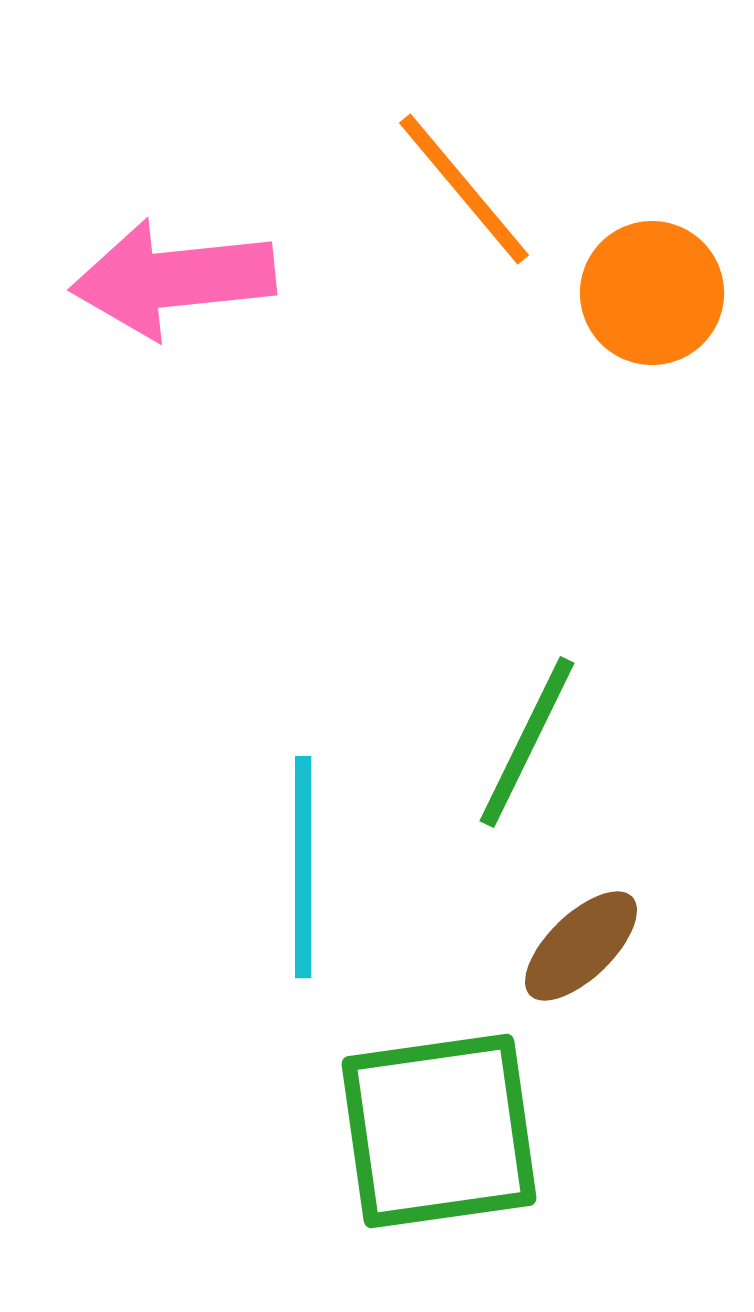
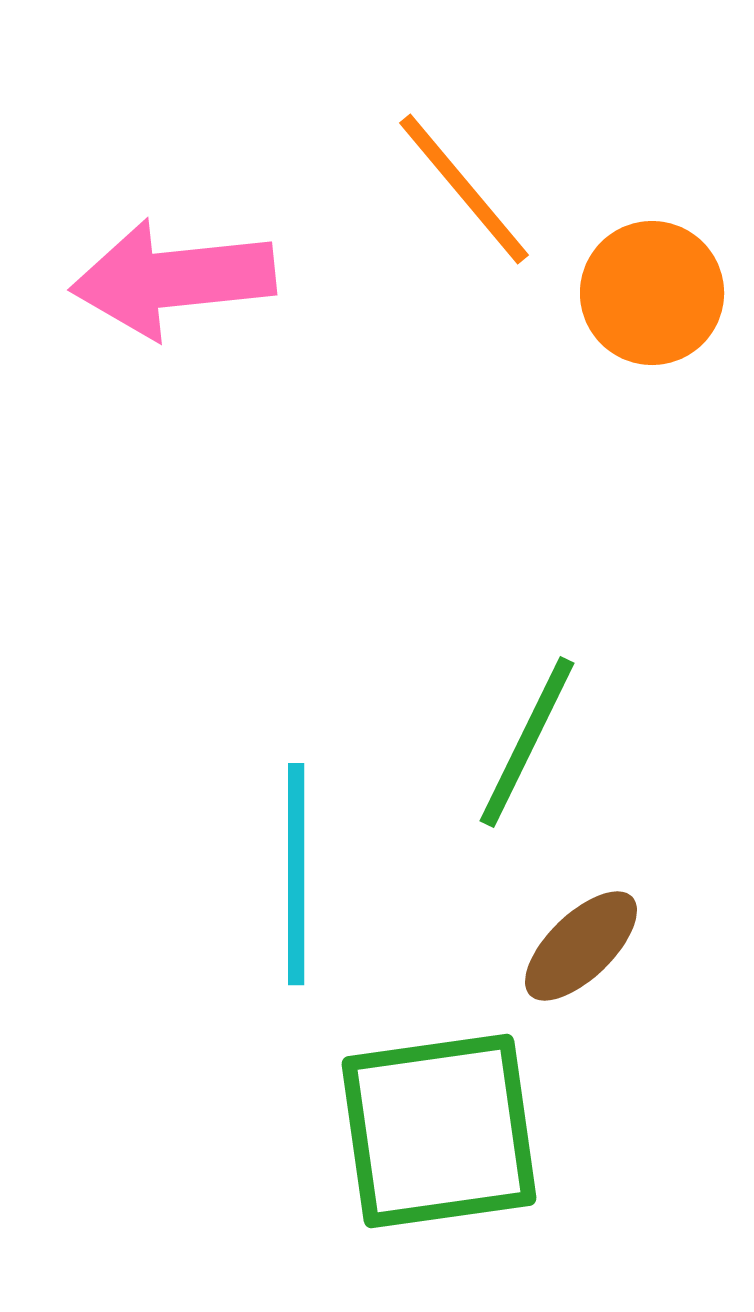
cyan line: moved 7 px left, 7 px down
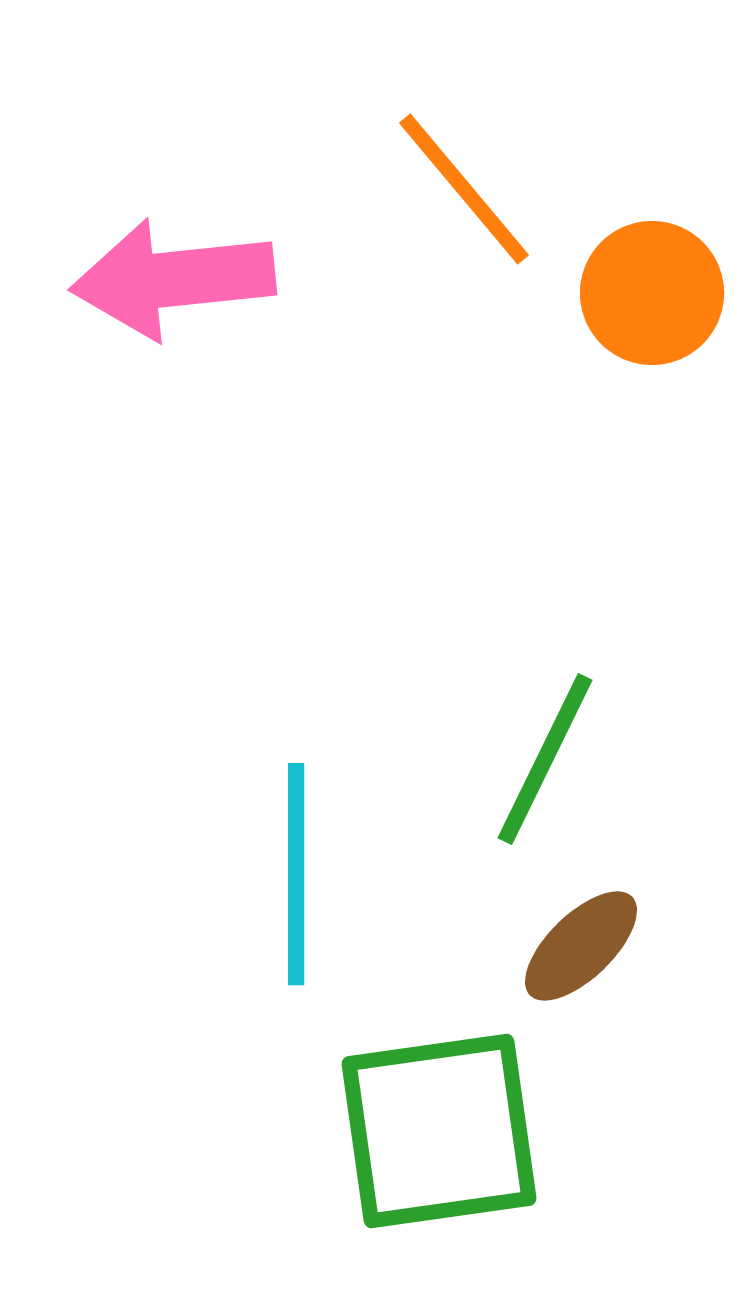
green line: moved 18 px right, 17 px down
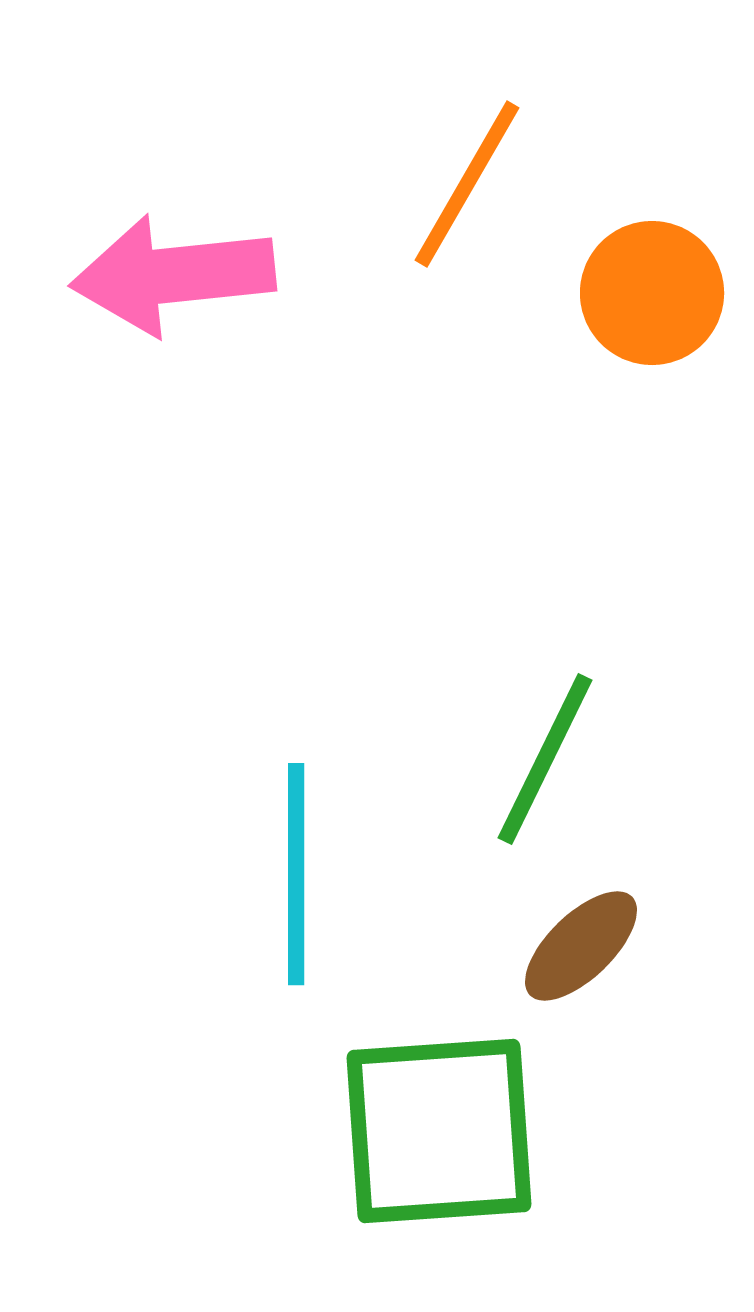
orange line: moved 3 px right, 5 px up; rotated 70 degrees clockwise
pink arrow: moved 4 px up
green square: rotated 4 degrees clockwise
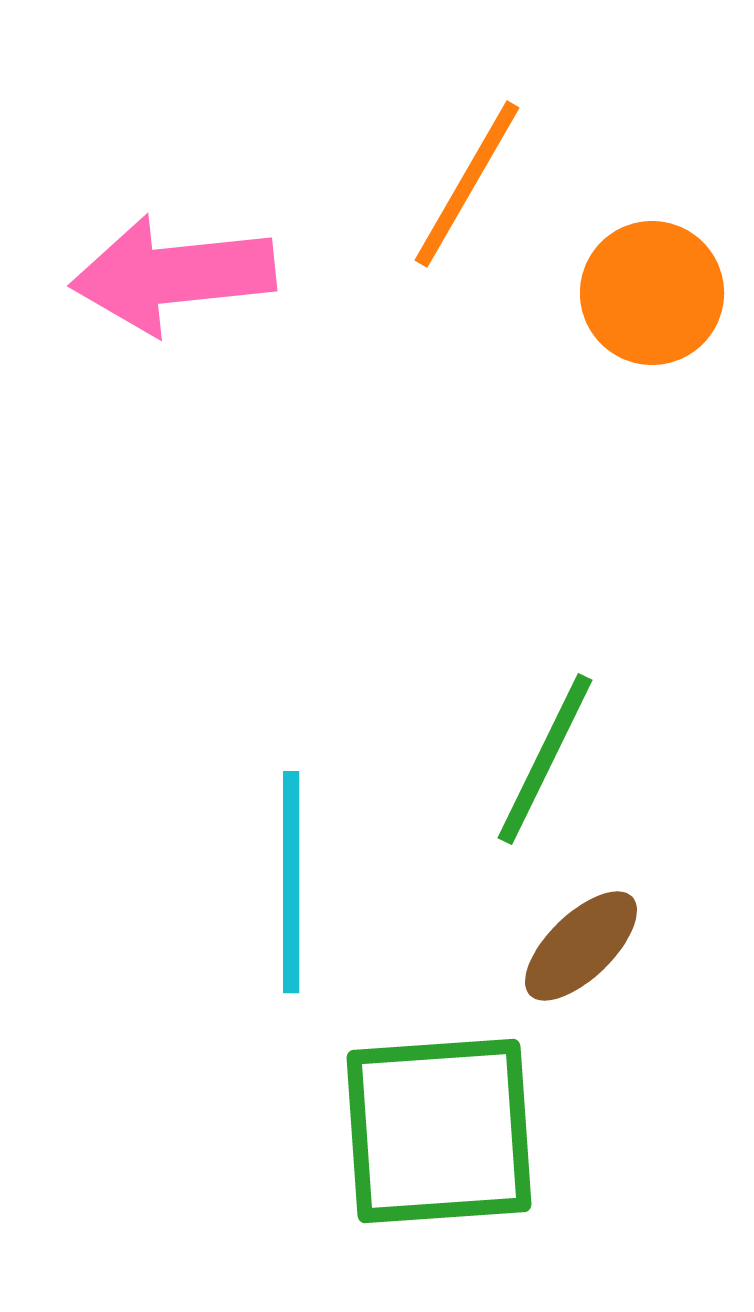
cyan line: moved 5 px left, 8 px down
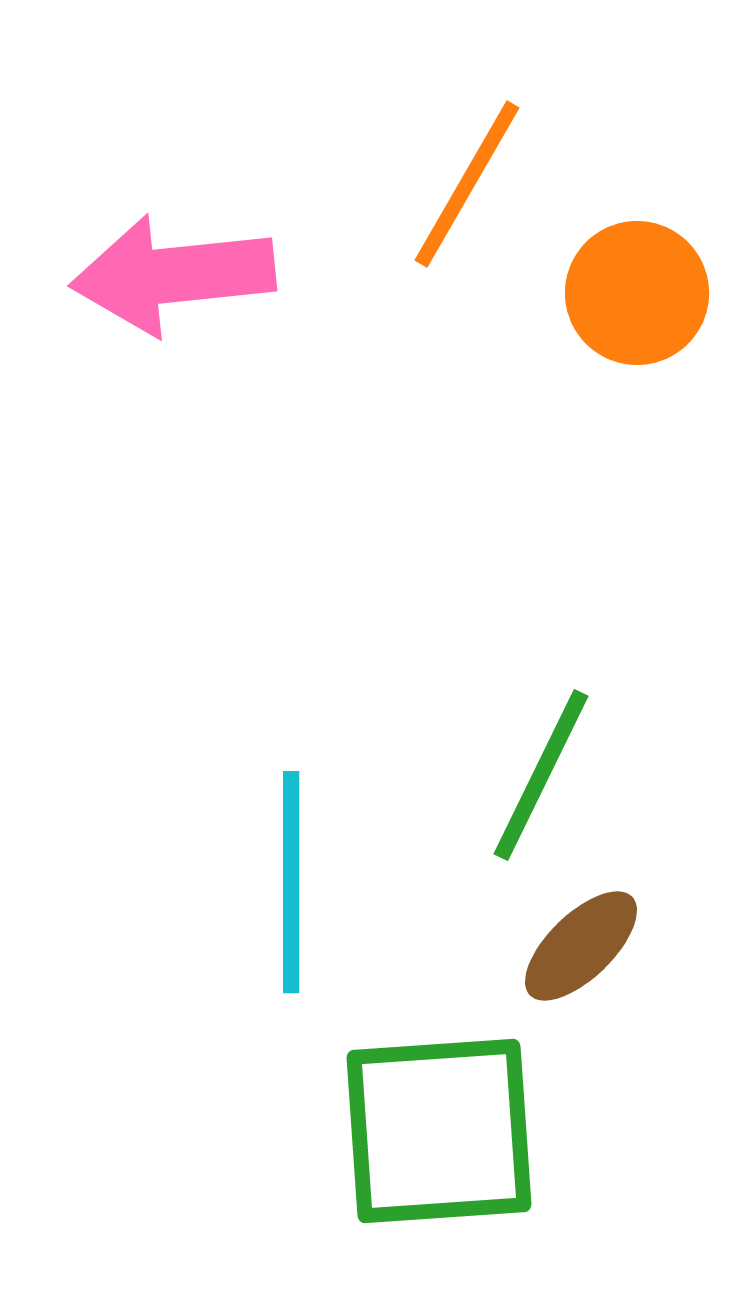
orange circle: moved 15 px left
green line: moved 4 px left, 16 px down
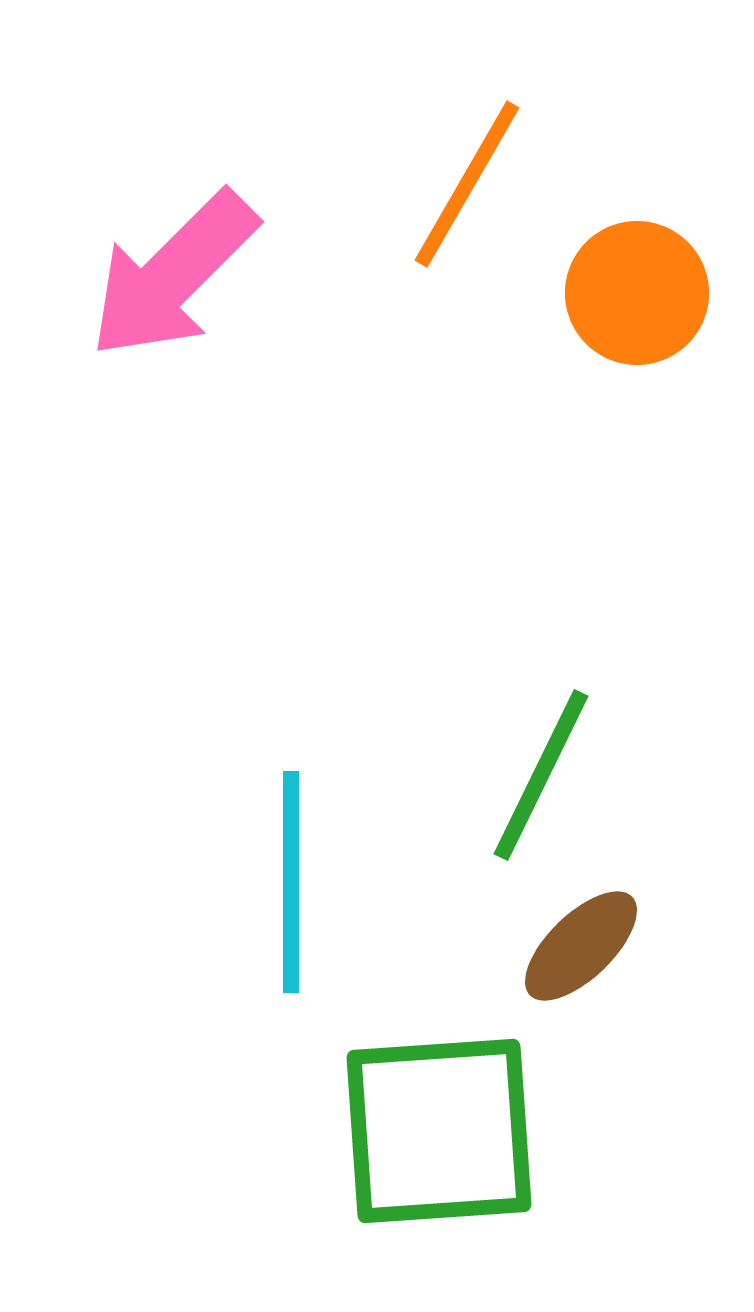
pink arrow: rotated 39 degrees counterclockwise
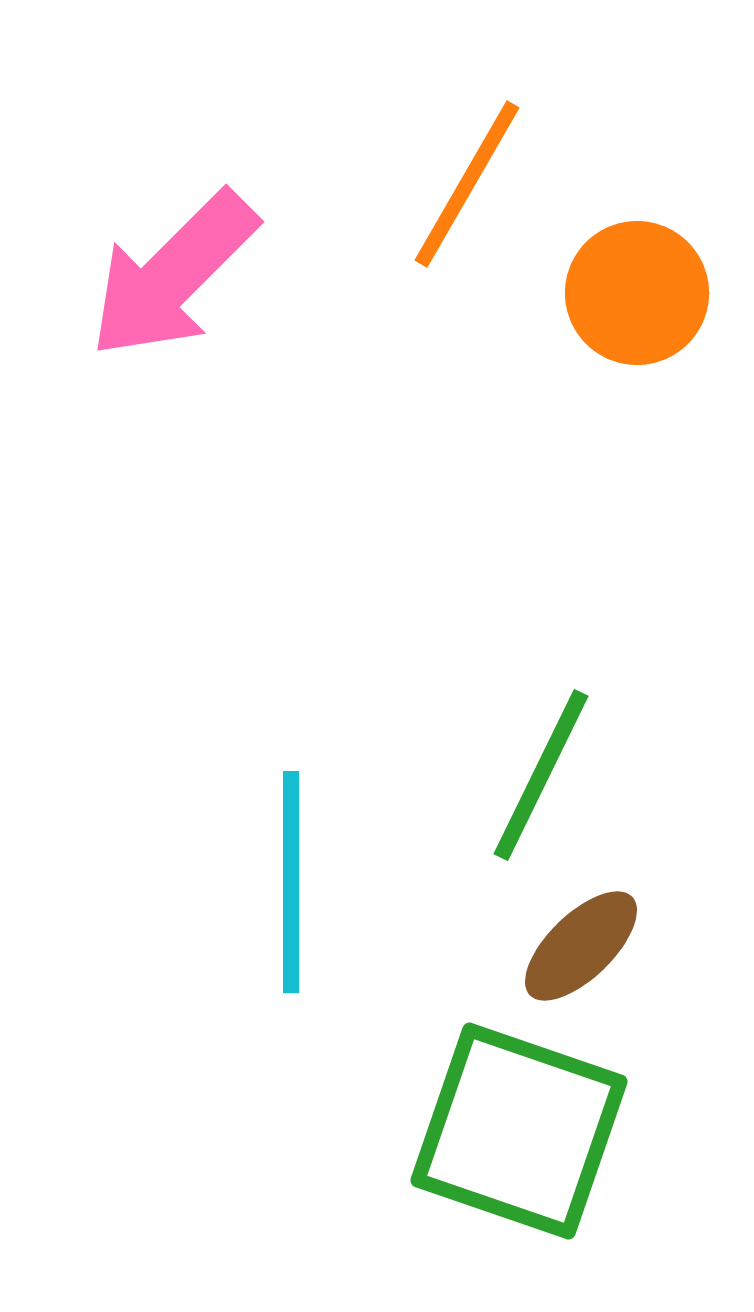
green square: moved 80 px right; rotated 23 degrees clockwise
